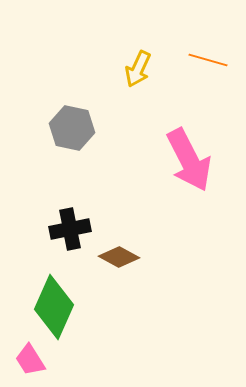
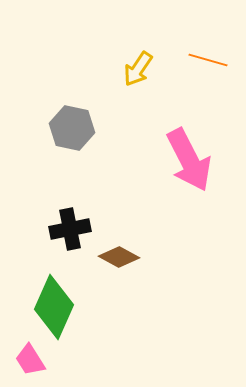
yellow arrow: rotated 9 degrees clockwise
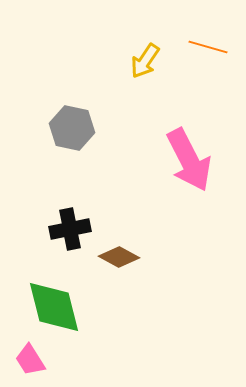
orange line: moved 13 px up
yellow arrow: moved 7 px right, 8 px up
green diamond: rotated 38 degrees counterclockwise
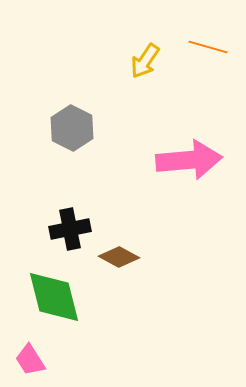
gray hexagon: rotated 15 degrees clockwise
pink arrow: rotated 68 degrees counterclockwise
green diamond: moved 10 px up
